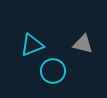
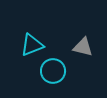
gray triangle: moved 3 px down
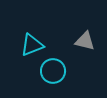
gray triangle: moved 2 px right, 6 px up
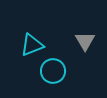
gray triangle: rotated 45 degrees clockwise
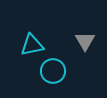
cyan triangle: rotated 10 degrees clockwise
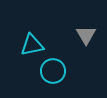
gray triangle: moved 1 px right, 6 px up
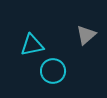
gray triangle: rotated 20 degrees clockwise
